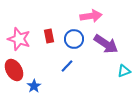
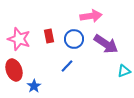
red ellipse: rotated 10 degrees clockwise
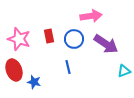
blue line: moved 1 px right, 1 px down; rotated 56 degrees counterclockwise
blue star: moved 4 px up; rotated 24 degrees counterclockwise
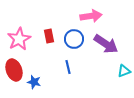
pink star: rotated 25 degrees clockwise
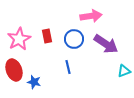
red rectangle: moved 2 px left
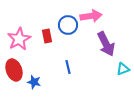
blue circle: moved 6 px left, 14 px up
purple arrow: rotated 30 degrees clockwise
cyan triangle: moved 1 px left, 2 px up
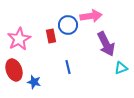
red rectangle: moved 4 px right
cyan triangle: moved 2 px left, 1 px up
